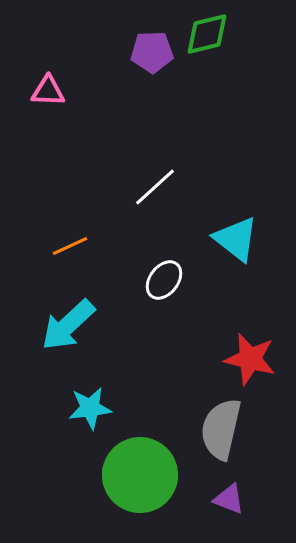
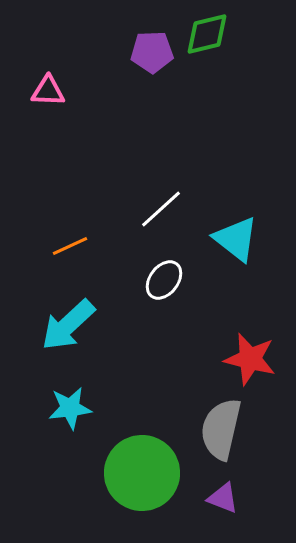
white line: moved 6 px right, 22 px down
cyan star: moved 20 px left
green circle: moved 2 px right, 2 px up
purple triangle: moved 6 px left, 1 px up
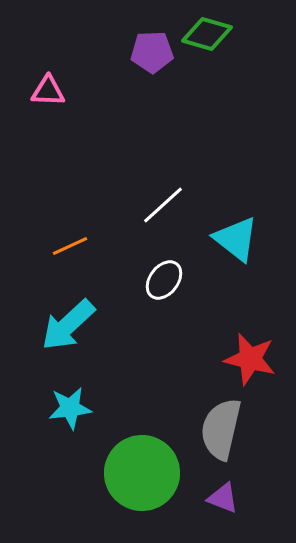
green diamond: rotated 30 degrees clockwise
white line: moved 2 px right, 4 px up
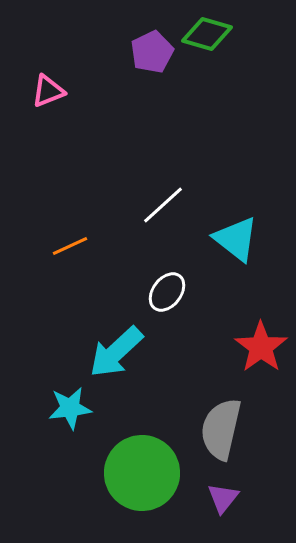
purple pentagon: rotated 24 degrees counterclockwise
pink triangle: rotated 24 degrees counterclockwise
white ellipse: moved 3 px right, 12 px down
cyan arrow: moved 48 px right, 27 px down
red star: moved 11 px right, 12 px up; rotated 22 degrees clockwise
purple triangle: rotated 48 degrees clockwise
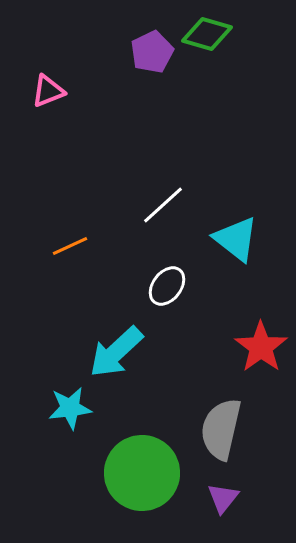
white ellipse: moved 6 px up
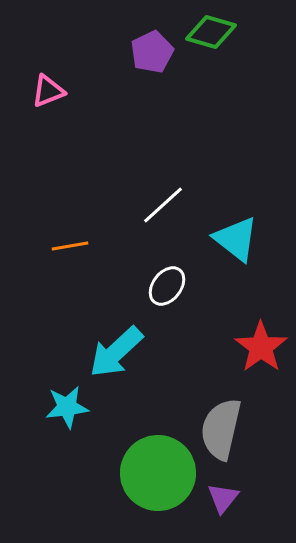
green diamond: moved 4 px right, 2 px up
orange line: rotated 15 degrees clockwise
cyan star: moved 3 px left, 1 px up
green circle: moved 16 px right
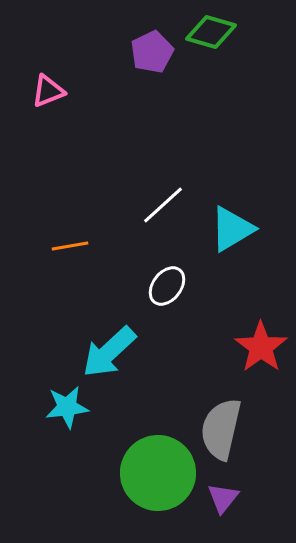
cyan triangle: moved 4 px left, 10 px up; rotated 51 degrees clockwise
cyan arrow: moved 7 px left
